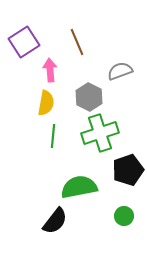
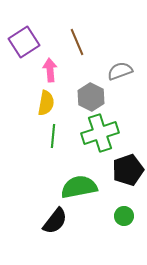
gray hexagon: moved 2 px right
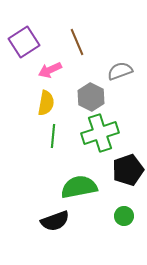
pink arrow: rotated 110 degrees counterclockwise
black semicircle: rotated 32 degrees clockwise
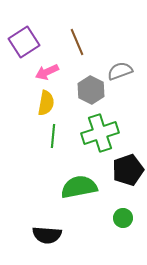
pink arrow: moved 3 px left, 2 px down
gray hexagon: moved 7 px up
green circle: moved 1 px left, 2 px down
black semicircle: moved 8 px left, 14 px down; rotated 24 degrees clockwise
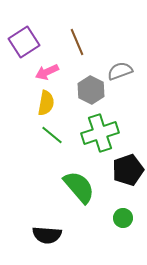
green line: moved 1 px left, 1 px up; rotated 55 degrees counterclockwise
green semicircle: rotated 60 degrees clockwise
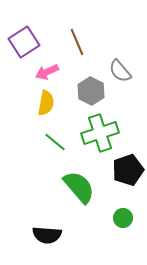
gray semicircle: rotated 110 degrees counterclockwise
gray hexagon: moved 1 px down
green line: moved 3 px right, 7 px down
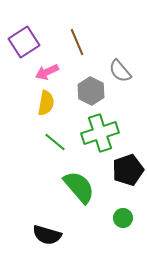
black semicircle: rotated 12 degrees clockwise
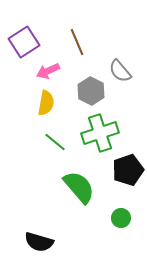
pink arrow: moved 1 px right, 1 px up
green circle: moved 2 px left
black semicircle: moved 8 px left, 7 px down
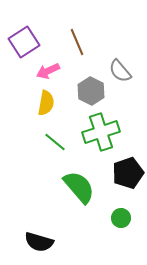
green cross: moved 1 px right, 1 px up
black pentagon: moved 3 px down
